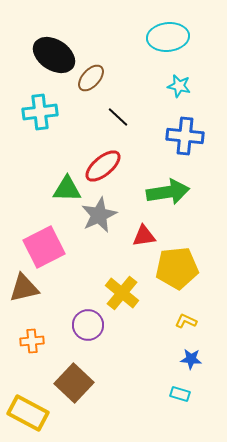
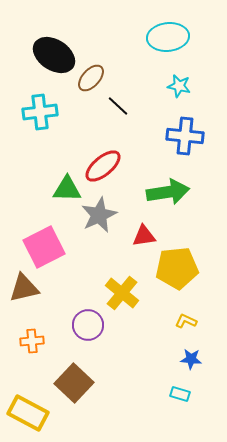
black line: moved 11 px up
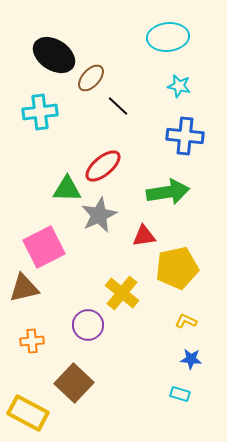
yellow pentagon: rotated 6 degrees counterclockwise
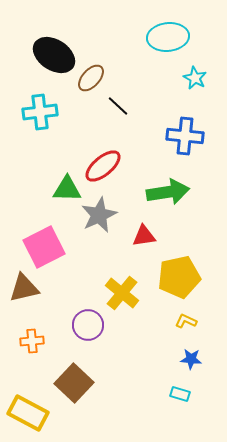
cyan star: moved 16 px right, 8 px up; rotated 15 degrees clockwise
yellow pentagon: moved 2 px right, 9 px down
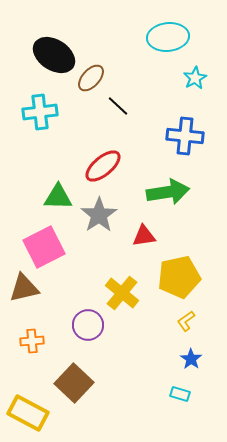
cyan star: rotated 15 degrees clockwise
green triangle: moved 9 px left, 8 px down
gray star: rotated 9 degrees counterclockwise
yellow L-shape: rotated 60 degrees counterclockwise
blue star: rotated 30 degrees clockwise
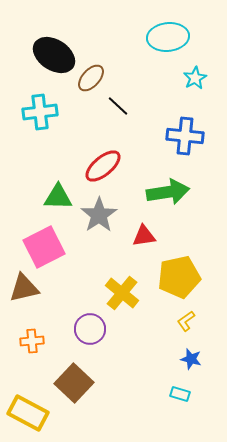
purple circle: moved 2 px right, 4 px down
blue star: rotated 20 degrees counterclockwise
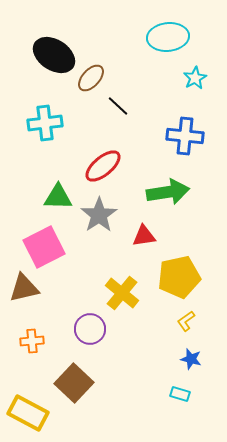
cyan cross: moved 5 px right, 11 px down
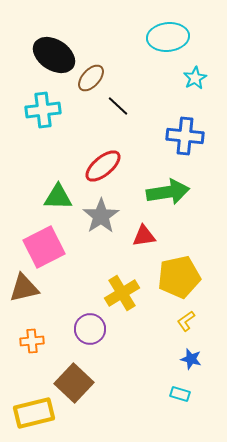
cyan cross: moved 2 px left, 13 px up
gray star: moved 2 px right, 1 px down
yellow cross: rotated 20 degrees clockwise
yellow rectangle: moved 6 px right; rotated 42 degrees counterclockwise
